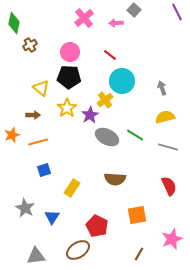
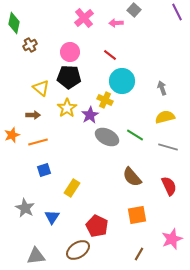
yellow cross: rotated 28 degrees counterclockwise
brown semicircle: moved 17 px right, 2 px up; rotated 45 degrees clockwise
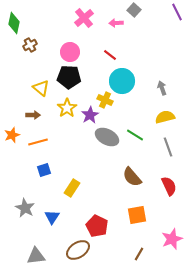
gray line: rotated 54 degrees clockwise
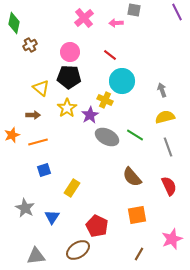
gray square: rotated 32 degrees counterclockwise
gray arrow: moved 2 px down
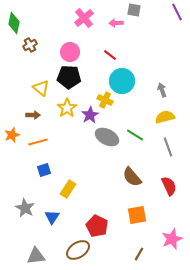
yellow rectangle: moved 4 px left, 1 px down
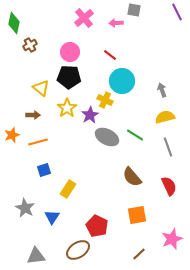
brown line: rotated 16 degrees clockwise
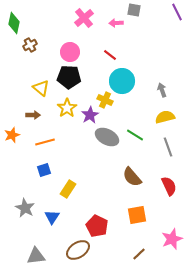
orange line: moved 7 px right
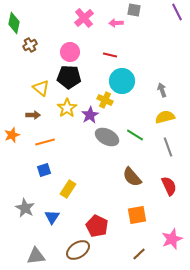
red line: rotated 24 degrees counterclockwise
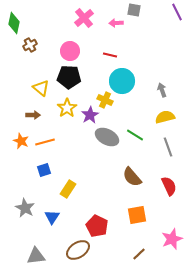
pink circle: moved 1 px up
orange star: moved 9 px right, 6 px down; rotated 28 degrees counterclockwise
